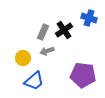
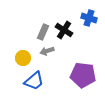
black cross: rotated 24 degrees counterclockwise
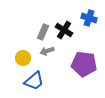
purple pentagon: moved 1 px right, 11 px up
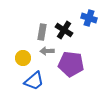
gray rectangle: moved 1 px left; rotated 14 degrees counterclockwise
gray arrow: rotated 16 degrees clockwise
purple pentagon: moved 13 px left
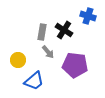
blue cross: moved 1 px left, 2 px up
gray arrow: moved 1 px right, 1 px down; rotated 128 degrees counterclockwise
yellow circle: moved 5 px left, 2 px down
purple pentagon: moved 4 px right, 1 px down
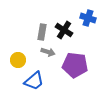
blue cross: moved 2 px down
gray arrow: rotated 32 degrees counterclockwise
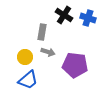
black cross: moved 15 px up
yellow circle: moved 7 px right, 3 px up
blue trapezoid: moved 6 px left, 1 px up
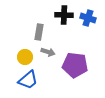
black cross: rotated 30 degrees counterclockwise
gray rectangle: moved 3 px left
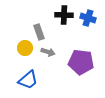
gray rectangle: rotated 28 degrees counterclockwise
yellow circle: moved 9 px up
purple pentagon: moved 6 px right, 3 px up
